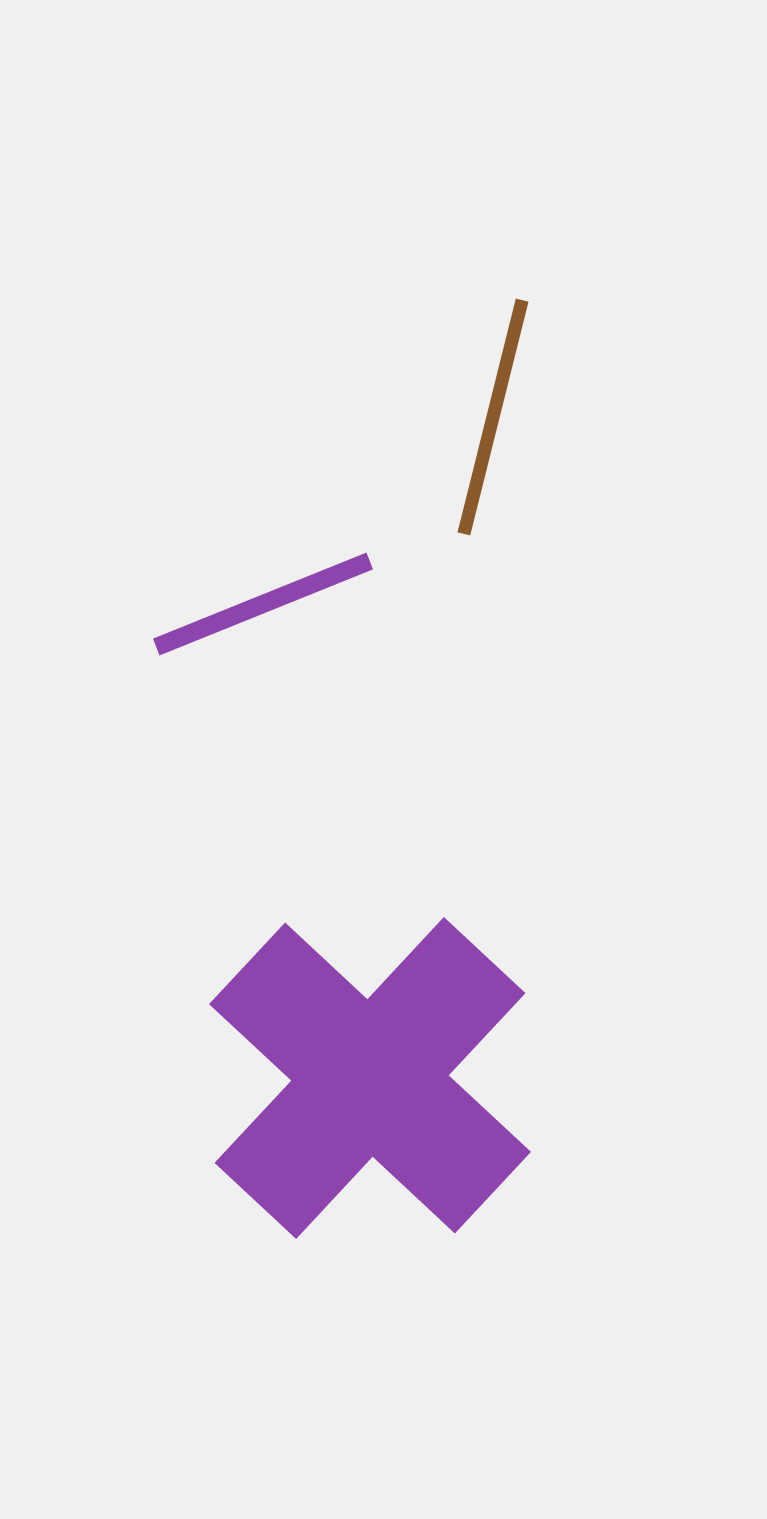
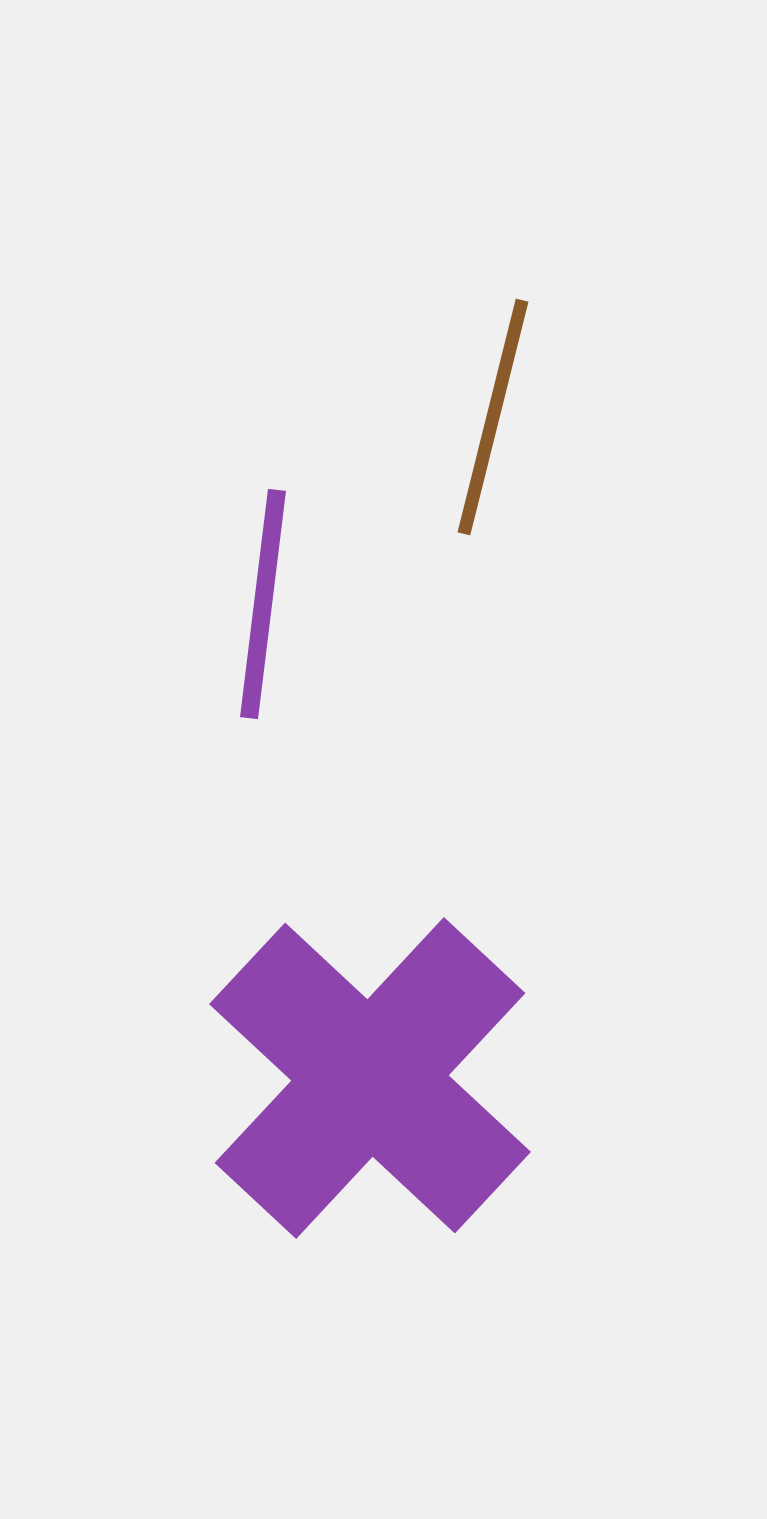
purple line: rotated 61 degrees counterclockwise
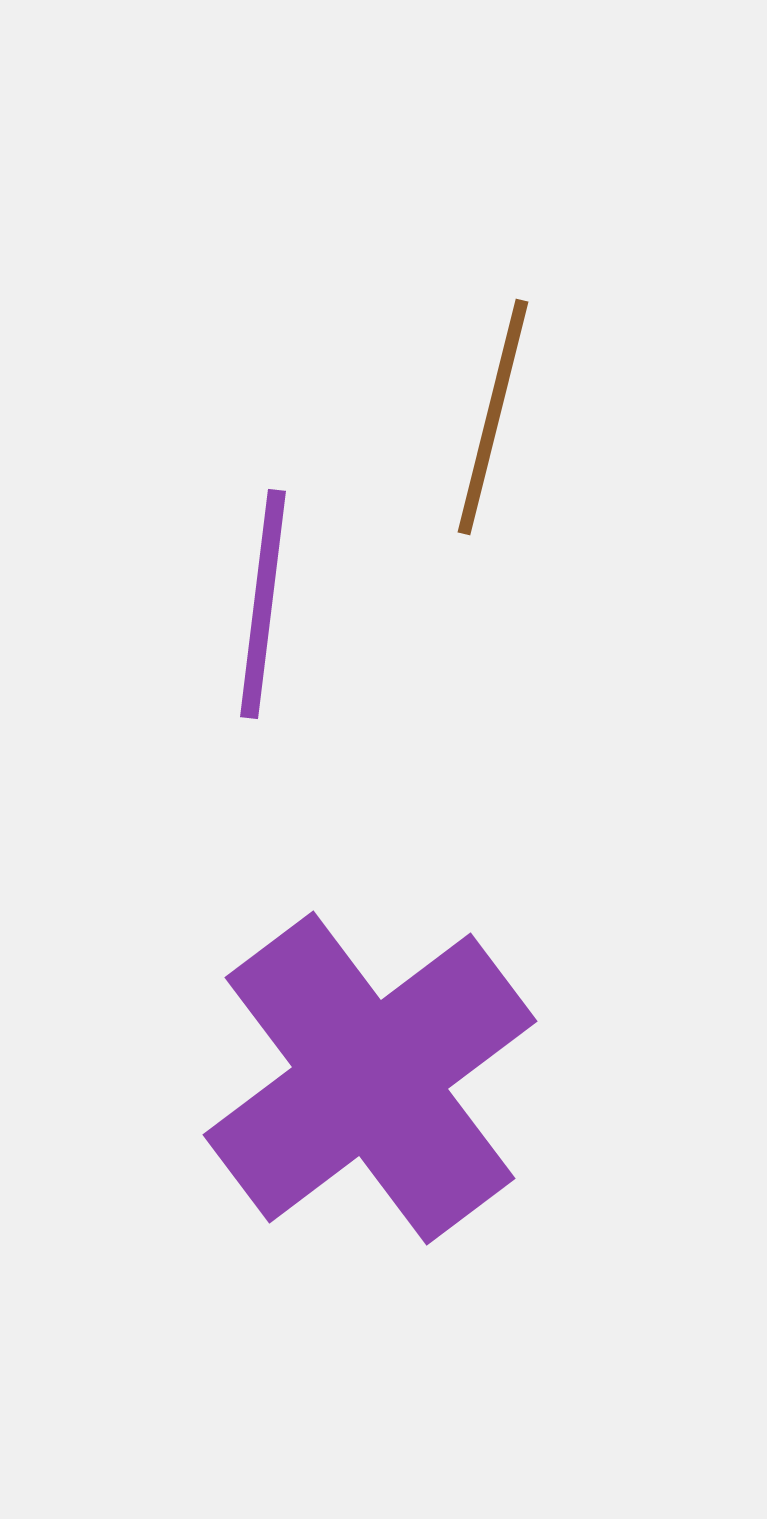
purple cross: rotated 10 degrees clockwise
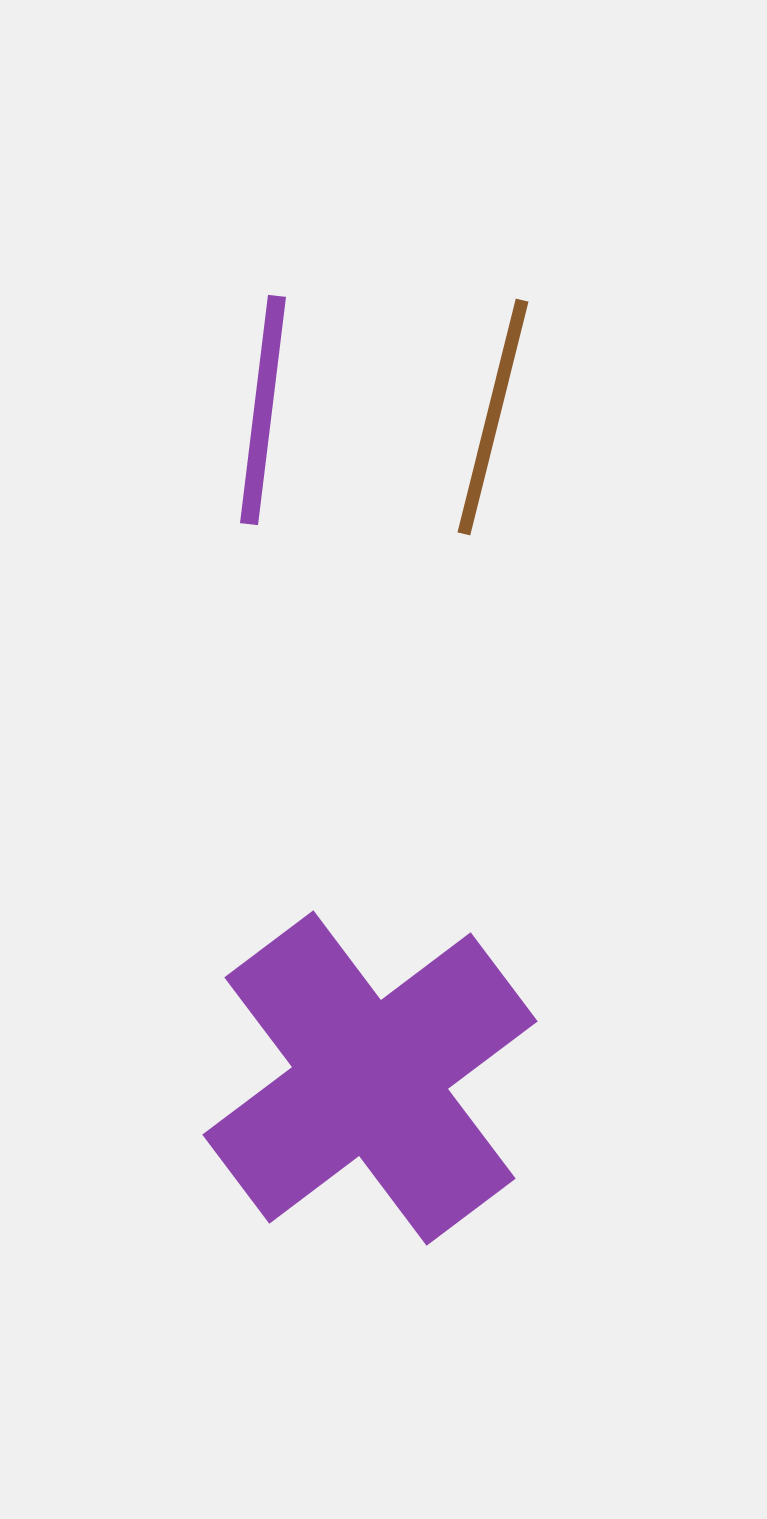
purple line: moved 194 px up
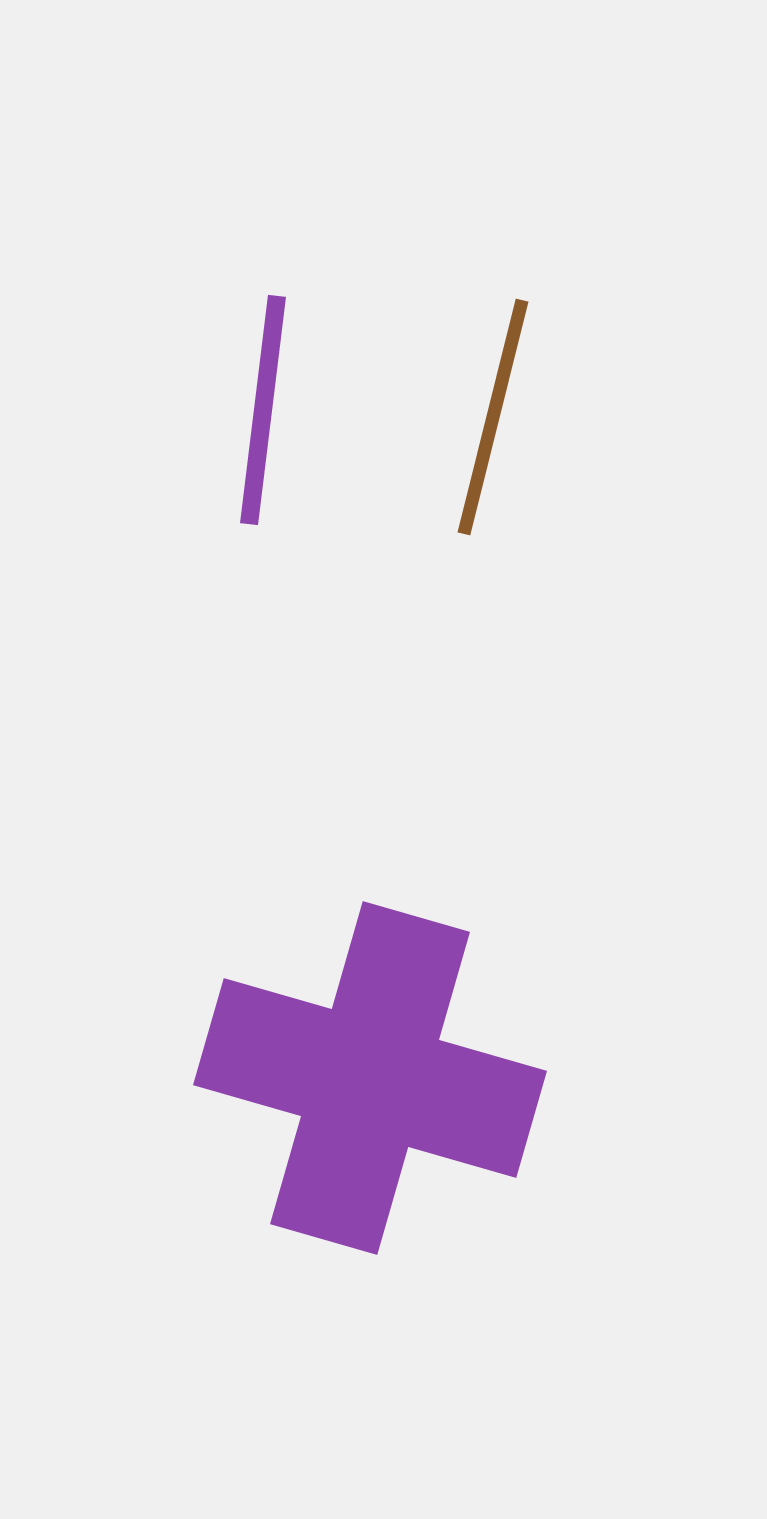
purple cross: rotated 37 degrees counterclockwise
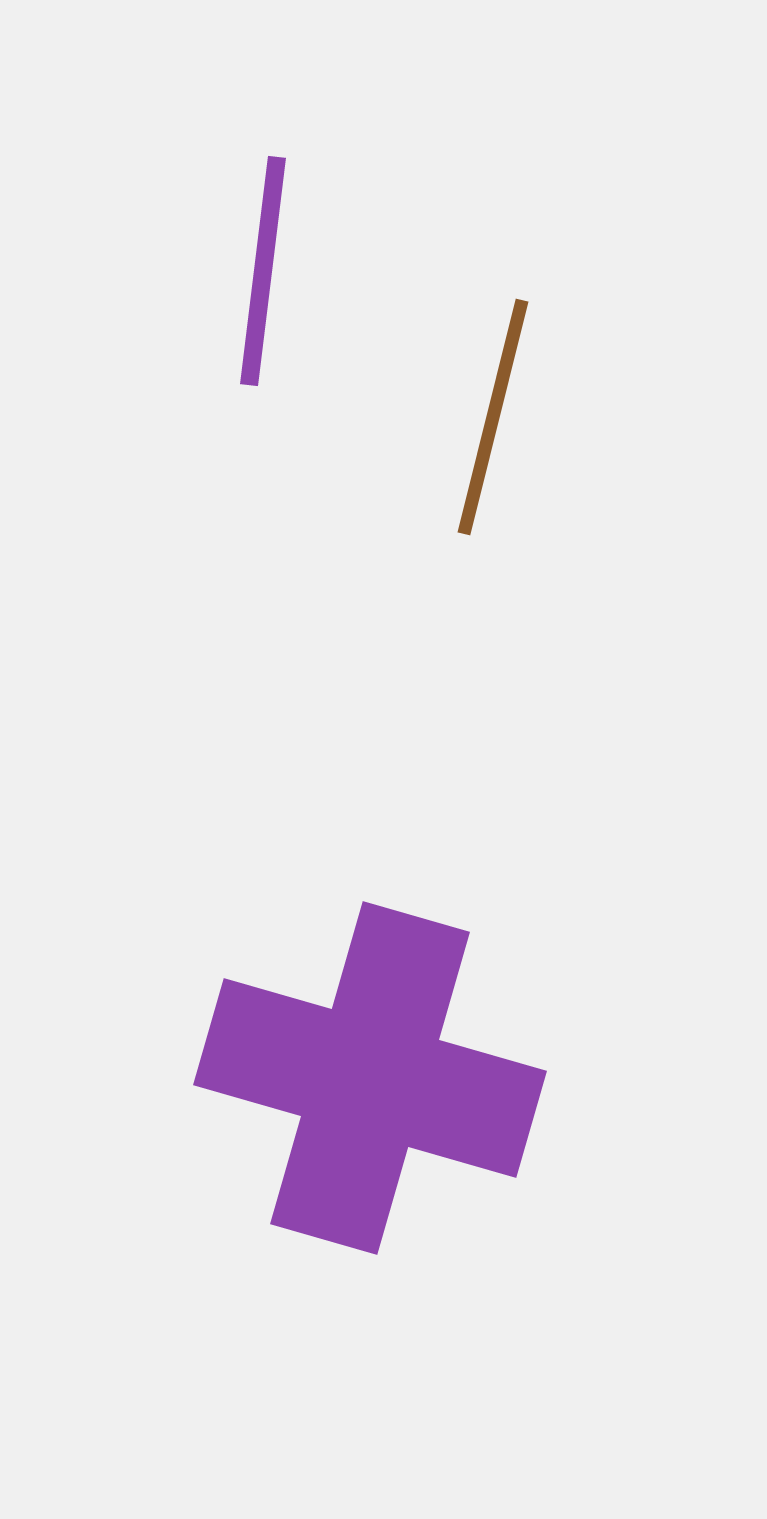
purple line: moved 139 px up
